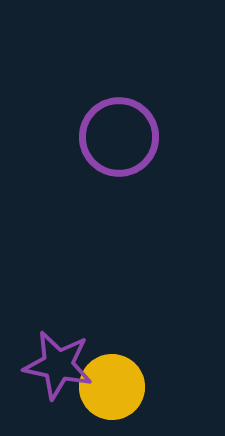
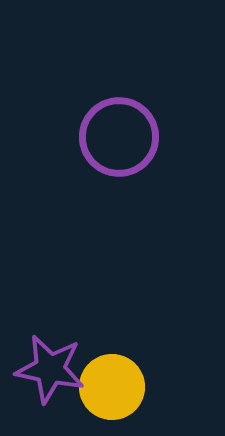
purple star: moved 8 px left, 4 px down
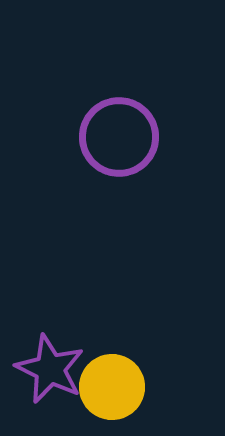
purple star: rotated 14 degrees clockwise
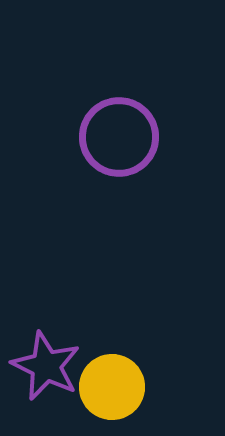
purple star: moved 4 px left, 3 px up
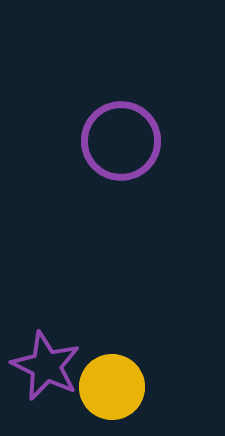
purple circle: moved 2 px right, 4 px down
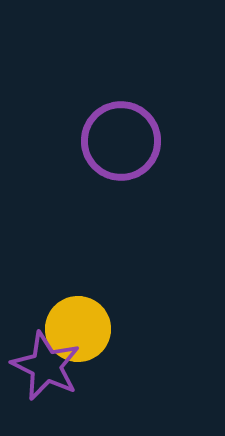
yellow circle: moved 34 px left, 58 px up
